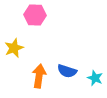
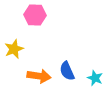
yellow star: moved 1 px down
blue semicircle: rotated 48 degrees clockwise
orange arrow: rotated 90 degrees clockwise
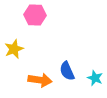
orange arrow: moved 1 px right, 4 px down
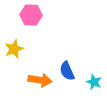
pink hexagon: moved 4 px left
cyan star: moved 1 px left, 4 px down
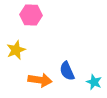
yellow star: moved 2 px right, 1 px down
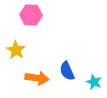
yellow star: rotated 18 degrees counterclockwise
orange arrow: moved 3 px left, 2 px up
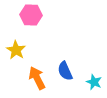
blue semicircle: moved 2 px left
orange arrow: rotated 125 degrees counterclockwise
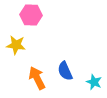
yellow star: moved 5 px up; rotated 24 degrees counterclockwise
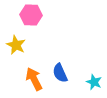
yellow star: rotated 18 degrees clockwise
blue semicircle: moved 5 px left, 2 px down
orange arrow: moved 3 px left, 1 px down
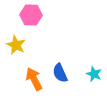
cyan star: moved 8 px up
